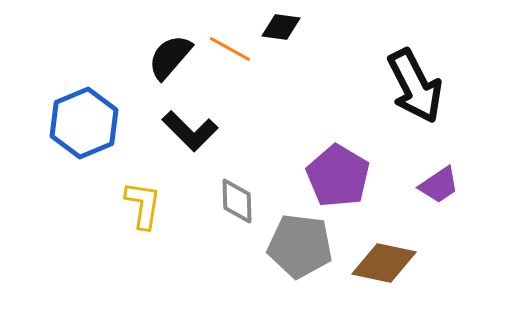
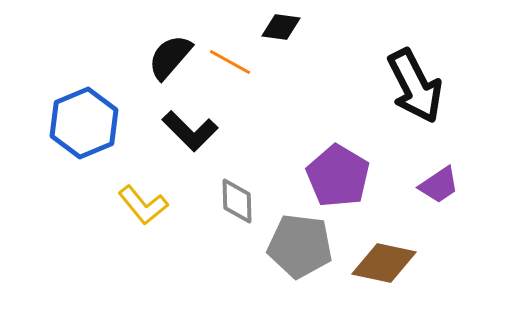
orange line: moved 13 px down
yellow L-shape: rotated 132 degrees clockwise
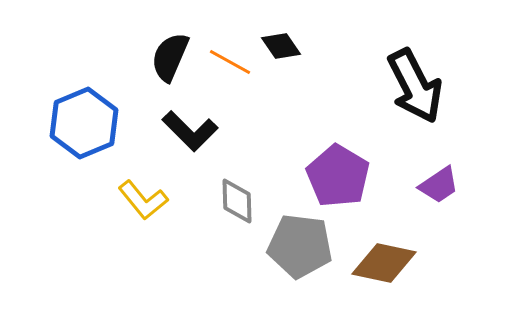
black diamond: moved 19 px down; rotated 48 degrees clockwise
black semicircle: rotated 18 degrees counterclockwise
yellow L-shape: moved 5 px up
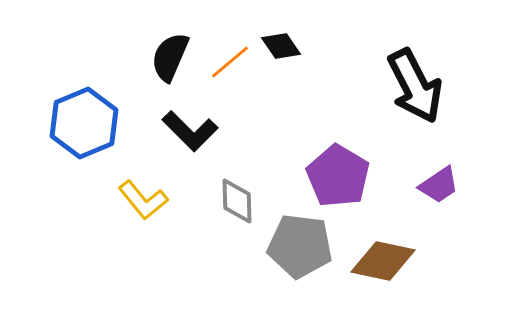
orange line: rotated 69 degrees counterclockwise
brown diamond: moved 1 px left, 2 px up
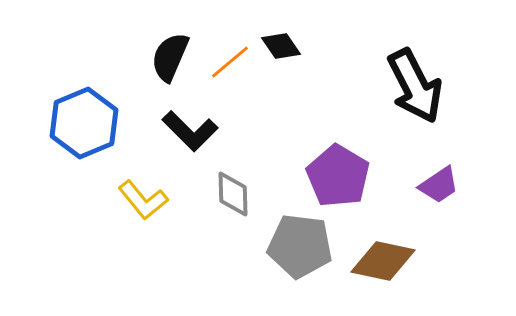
gray diamond: moved 4 px left, 7 px up
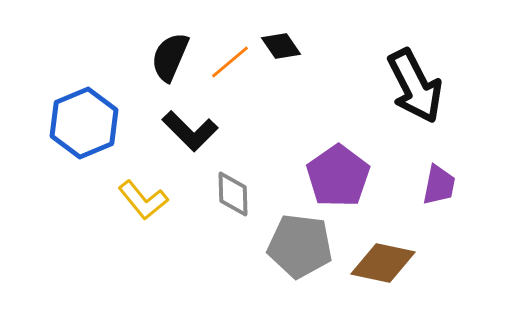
purple pentagon: rotated 6 degrees clockwise
purple trapezoid: rotated 45 degrees counterclockwise
brown diamond: moved 2 px down
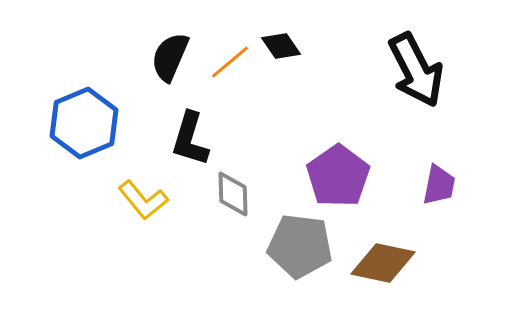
black arrow: moved 1 px right, 16 px up
black L-shape: moved 8 px down; rotated 62 degrees clockwise
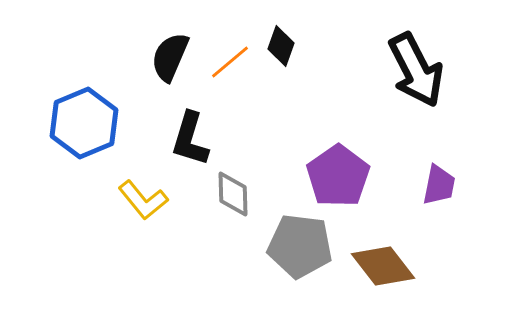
black diamond: rotated 54 degrees clockwise
brown diamond: moved 3 px down; rotated 40 degrees clockwise
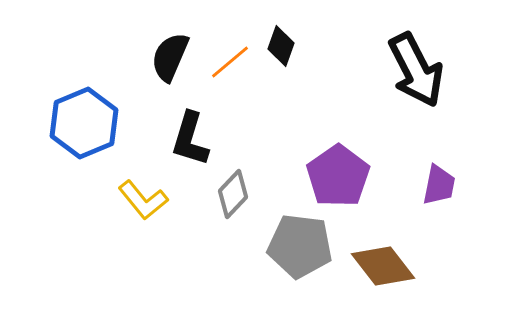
gray diamond: rotated 45 degrees clockwise
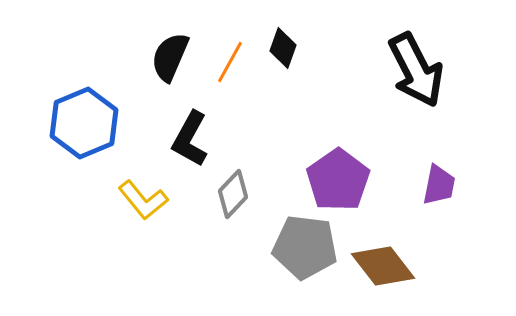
black diamond: moved 2 px right, 2 px down
orange line: rotated 21 degrees counterclockwise
black L-shape: rotated 12 degrees clockwise
purple pentagon: moved 4 px down
gray pentagon: moved 5 px right, 1 px down
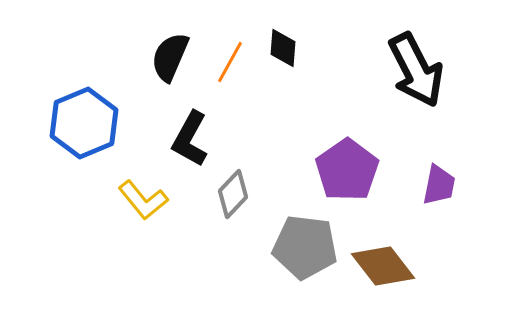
black diamond: rotated 15 degrees counterclockwise
purple pentagon: moved 9 px right, 10 px up
